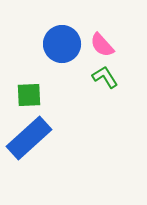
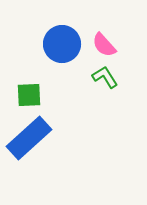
pink semicircle: moved 2 px right
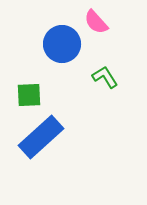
pink semicircle: moved 8 px left, 23 px up
blue rectangle: moved 12 px right, 1 px up
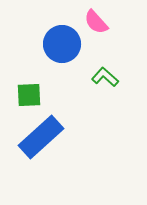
green L-shape: rotated 16 degrees counterclockwise
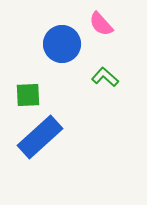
pink semicircle: moved 5 px right, 2 px down
green square: moved 1 px left
blue rectangle: moved 1 px left
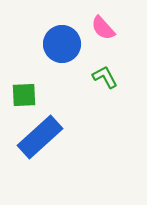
pink semicircle: moved 2 px right, 4 px down
green L-shape: rotated 20 degrees clockwise
green square: moved 4 px left
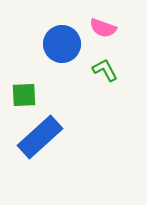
pink semicircle: rotated 28 degrees counterclockwise
green L-shape: moved 7 px up
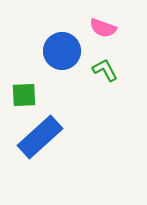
blue circle: moved 7 px down
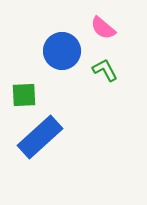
pink semicircle: rotated 20 degrees clockwise
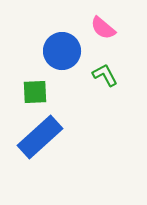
green L-shape: moved 5 px down
green square: moved 11 px right, 3 px up
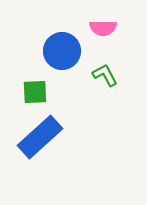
pink semicircle: rotated 40 degrees counterclockwise
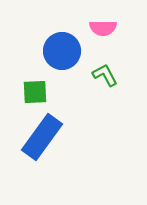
blue rectangle: moved 2 px right; rotated 12 degrees counterclockwise
